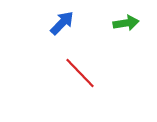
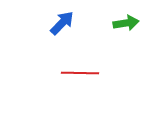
red line: rotated 45 degrees counterclockwise
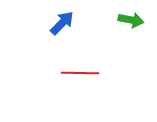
green arrow: moved 5 px right, 3 px up; rotated 20 degrees clockwise
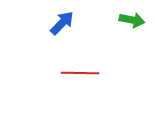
green arrow: moved 1 px right
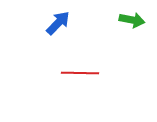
blue arrow: moved 4 px left
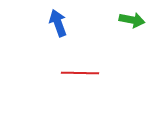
blue arrow: rotated 64 degrees counterclockwise
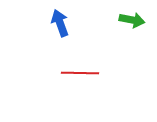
blue arrow: moved 2 px right
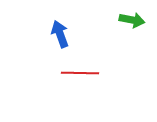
blue arrow: moved 11 px down
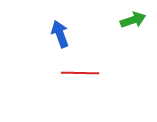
green arrow: moved 1 px right; rotated 30 degrees counterclockwise
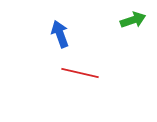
red line: rotated 12 degrees clockwise
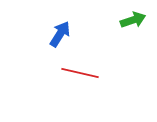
blue arrow: rotated 52 degrees clockwise
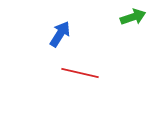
green arrow: moved 3 px up
